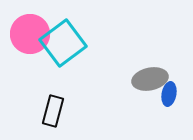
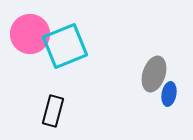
cyan square: moved 2 px right, 3 px down; rotated 15 degrees clockwise
gray ellipse: moved 4 px right, 5 px up; rotated 60 degrees counterclockwise
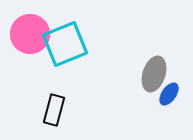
cyan square: moved 2 px up
blue ellipse: rotated 25 degrees clockwise
black rectangle: moved 1 px right, 1 px up
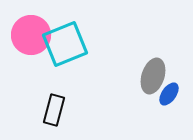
pink circle: moved 1 px right, 1 px down
gray ellipse: moved 1 px left, 2 px down
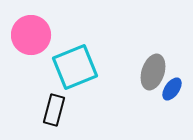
cyan square: moved 10 px right, 23 px down
gray ellipse: moved 4 px up
blue ellipse: moved 3 px right, 5 px up
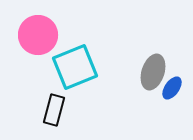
pink circle: moved 7 px right
blue ellipse: moved 1 px up
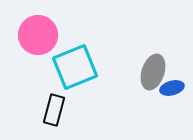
blue ellipse: rotated 40 degrees clockwise
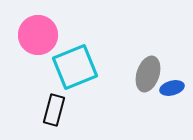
gray ellipse: moved 5 px left, 2 px down
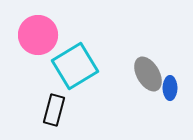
cyan square: moved 1 px up; rotated 9 degrees counterclockwise
gray ellipse: rotated 48 degrees counterclockwise
blue ellipse: moved 2 px left; rotated 75 degrees counterclockwise
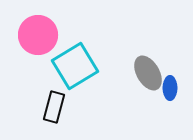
gray ellipse: moved 1 px up
black rectangle: moved 3 px up
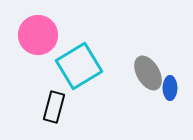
cyan square: moved 4 px right
